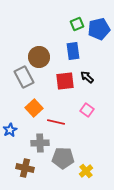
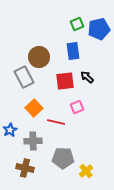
pink square: moved 10 px left, 3 px up; rotated 32 degrees clockwise
gray cross: moved 7 px left, 2 px up
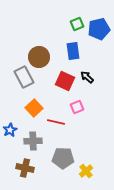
red square: rotated 30 degrees clockwise
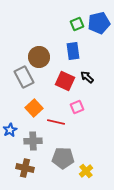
blue pentagon: moved 6 px up
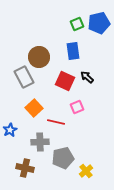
gray cross: moved 7 px right, 1 px down
gray pentagon: rotated 15 degrees counterclockwise
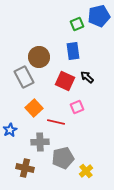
blue pentagon: moved 7 px up
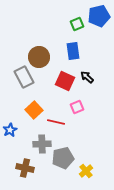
orange square: moved 2 px down
gray cross: moved 2 px right, 2 px down
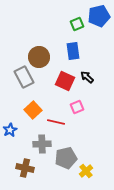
orange square: moved 1 px left
gray pentagon: moved 3 px right
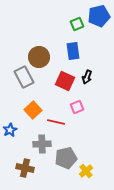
black arrow: rotated 112 degrees counterclockwise
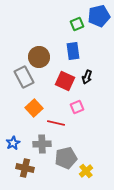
orange square: moved 1 px right, 2 px up
red line: moved 1 px down
blue star: moved 3 px right, 13 px down
